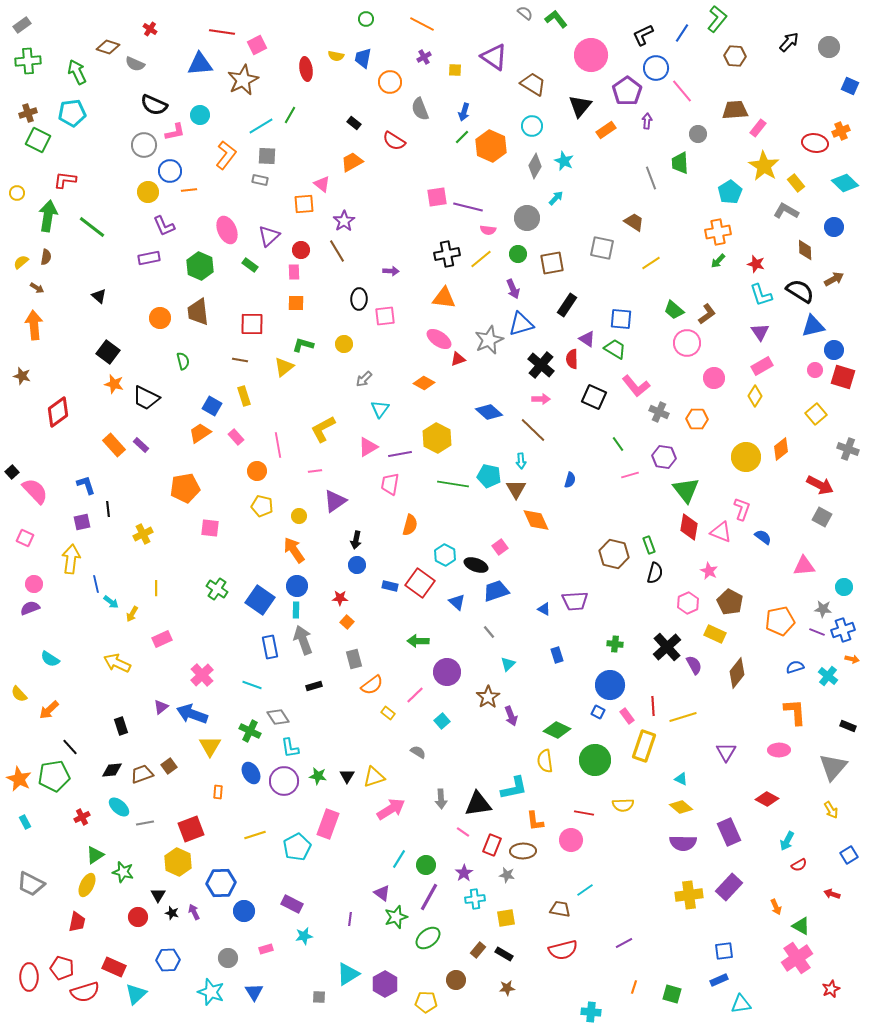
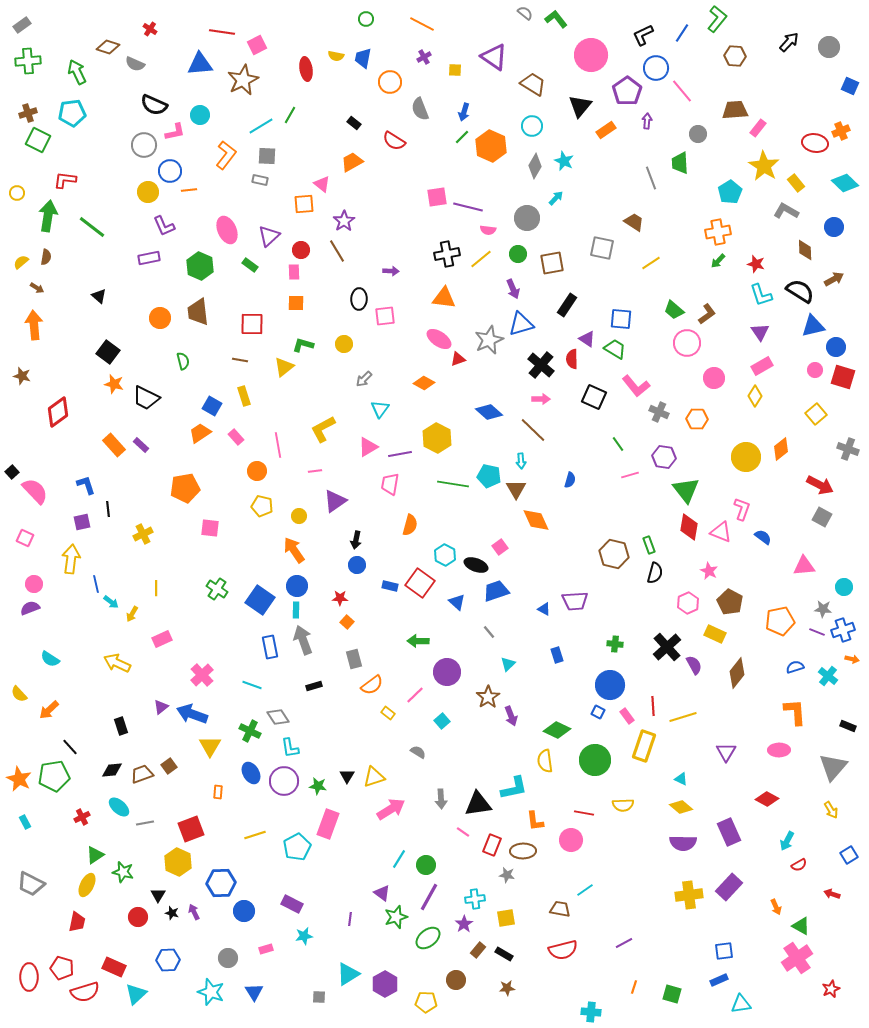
blue circle at (834, 350): moved 2 px right, 3 px up
green star at (318, 776): moved 10 px down
purple star at (464, 873): moved 51 px down
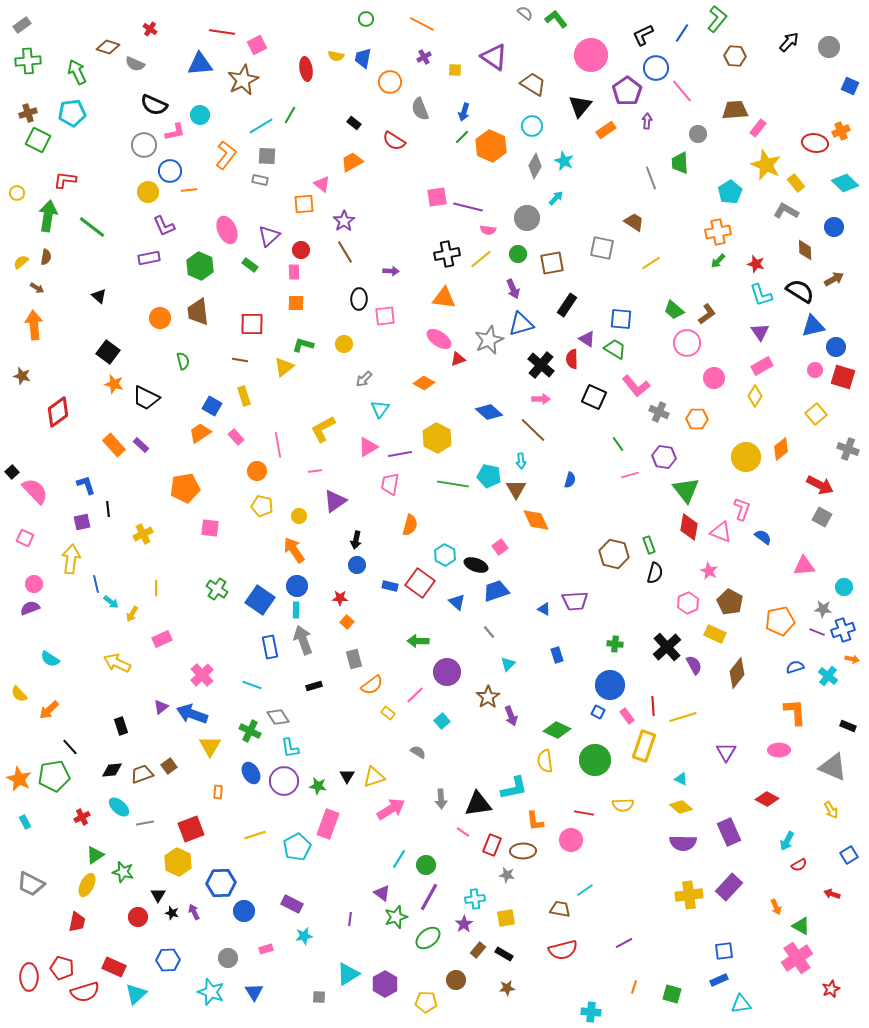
yellow star at (764, 166): moved 2 px right, 1 px up; rotated 8 degrees counterclockwise
brown line at (337, 251): moved 8 px right, 1 px down
gray triangle at (833, 767): rotated 48 degrees counterclockwise
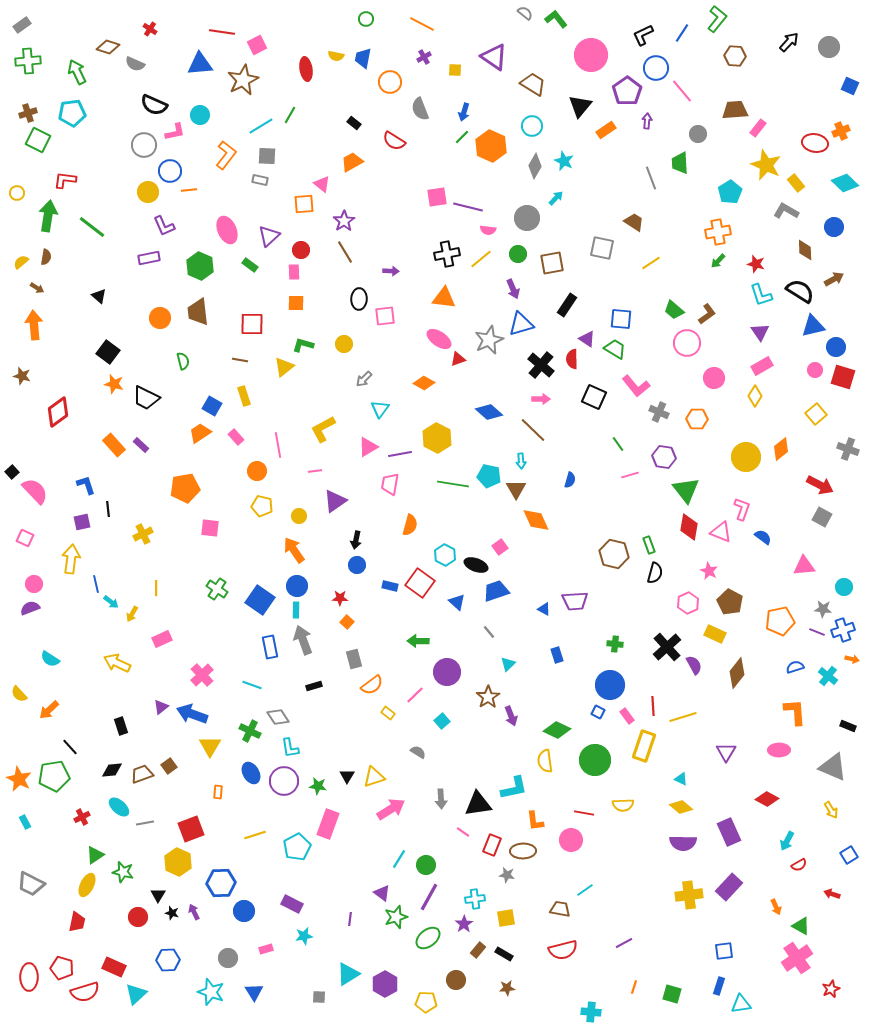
blue rectangle at (719, 980): moved 6 px down; rotated 48 degrees counterclockwise
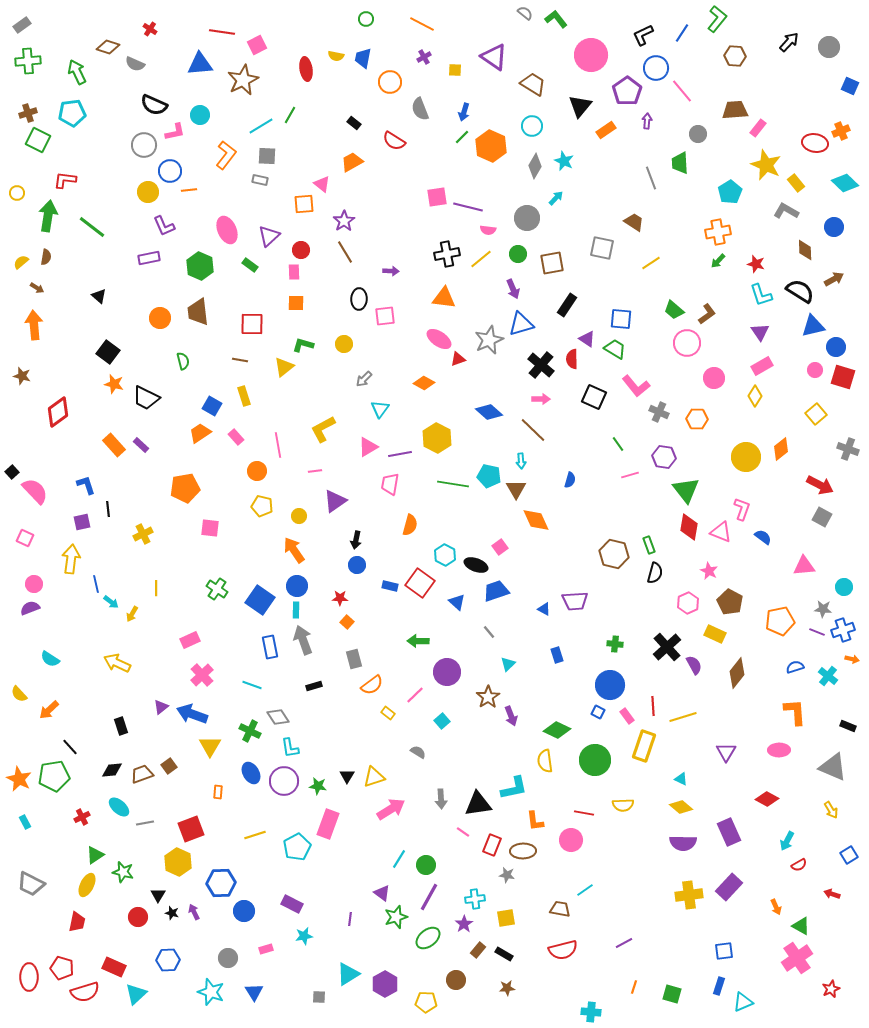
pink rectangle at (162, 639): moved 28 px right, 1 px down
cyan triangle at (741, 1004): moved 2 px right, 2 px up; rotated 15 degrees counterclockwise
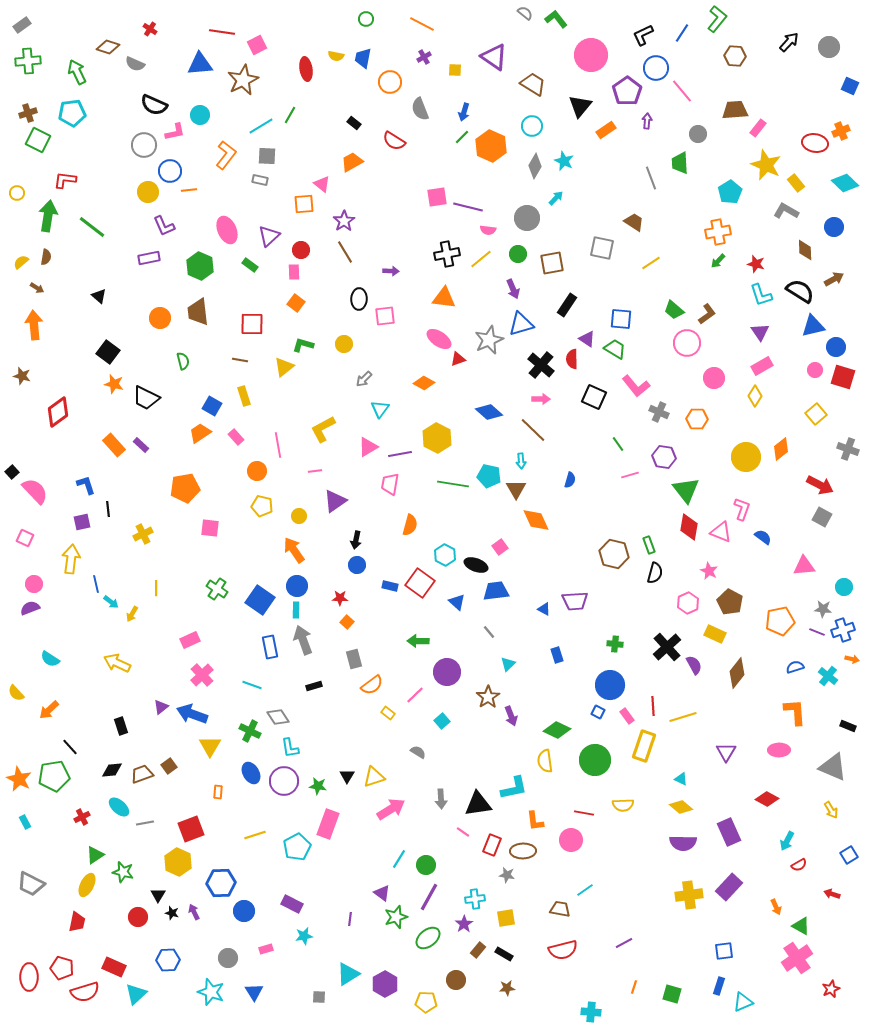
orange square at (296, 303): rotated 36 degrees clockwise
blue trapezoid at (496, 591): rotated 12 degrees clockwise
yellow semicircle at (19, 694): moved 3 px left, 1 px up
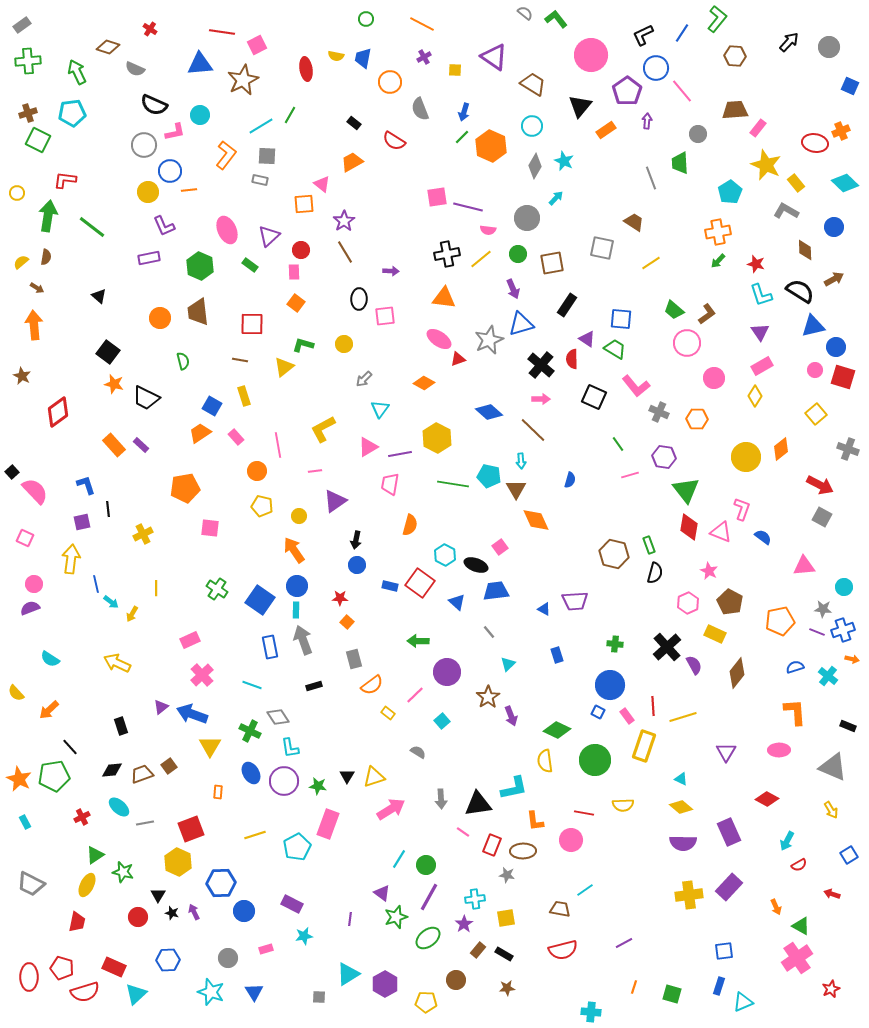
gray semicircle at (135, 64): moved 5 px down
brown star at (22, 376): rotated 12 degrees clockwise
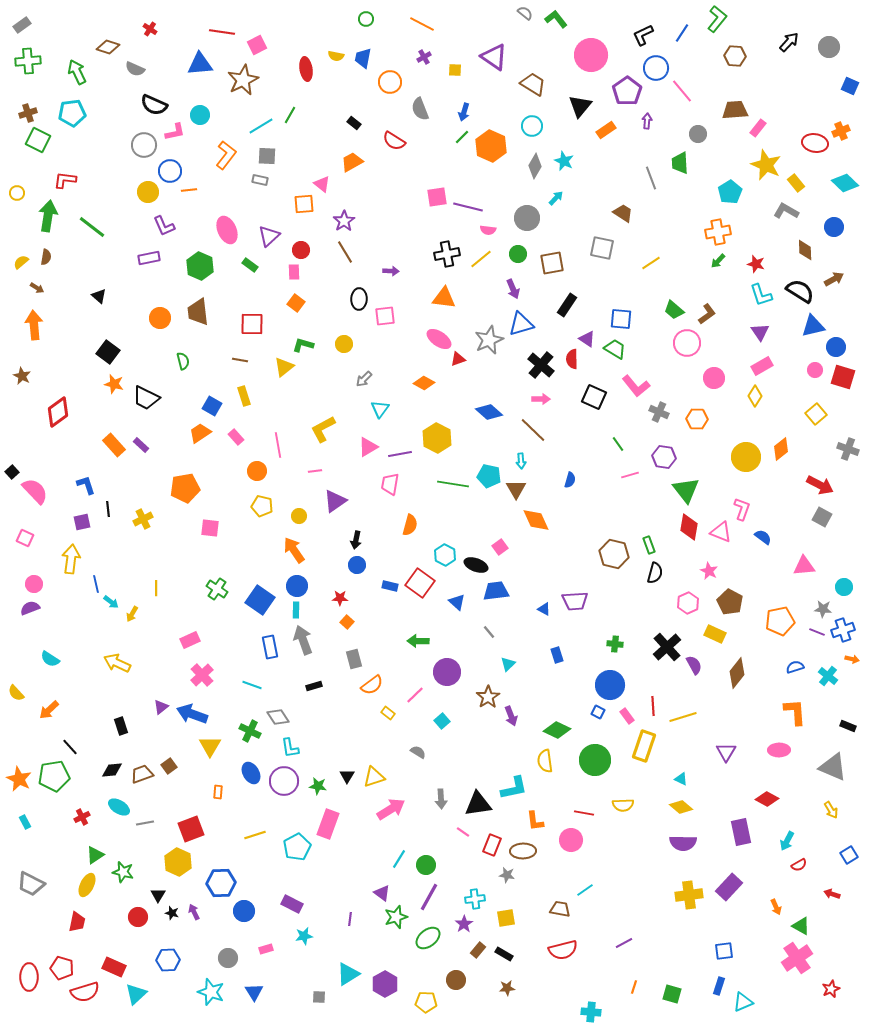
brown trapezoid at (634, 222): moved 11 px left, 9 px up
yellow cross at (143, 534): moved 15 px up
cyan ellipse at (119, 807): rotated 10 degrees counterclockwise
purple rectangle at (729, 832): moved 12 px right; rotated 12 degrees clockwise
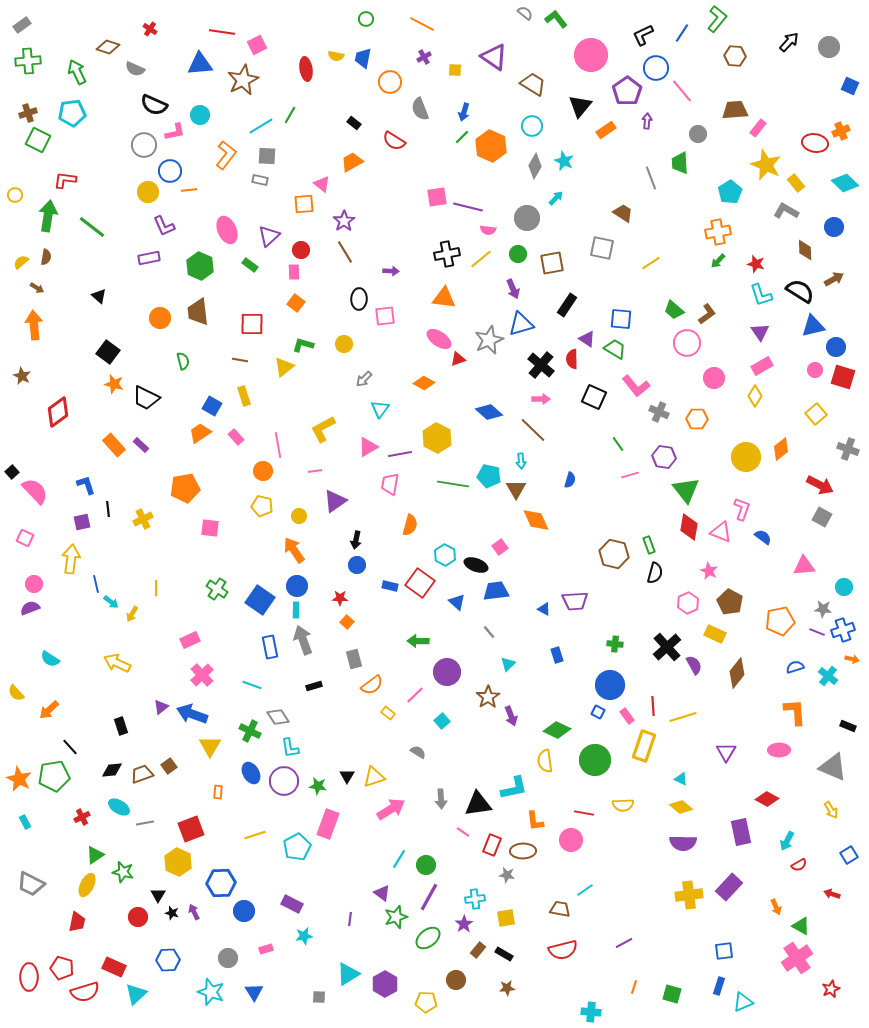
yellow circle at (17, 193): moved 2 px left, 2 px down
orange circle at (257, 471): moved 6 px right
